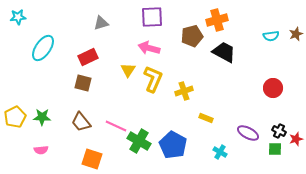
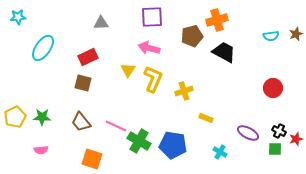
gray triangle: rotated 14 degrees clockwise
blue pentagon: rotated 20 degrees counterclockwise
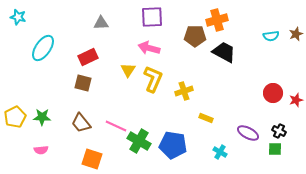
cyan star: rotated 21 degrees clockwise
brown pentagon: moved 3 px right; rotated 15 degrees clockwise
red circle: moved 5 px down
brown trapezoid: moved 1 px down
red star: moved 39 px up
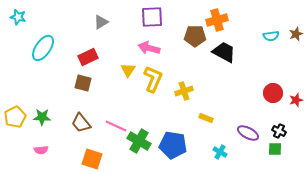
gray triangle: moved 1 px up; rotated 28 degrees counterclockwise
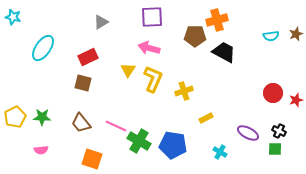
cyan star: moved 5 px left
yellow rectangle: rotated 48 degrees counterclockwise
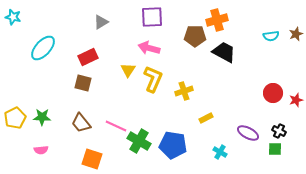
cyan ellipse: rotated 8 degrees clockwise
yellow pentagon: moved 1 px down
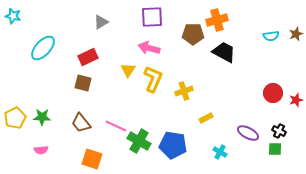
cyan star: moved 1 px up
brown pentagon: moved 2 px left, 2 px up
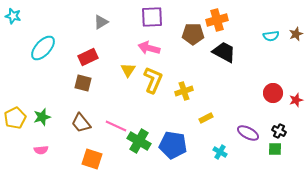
yellow L-shape: moved 1 px down
green star: rotated 18 degrees counterclockwise
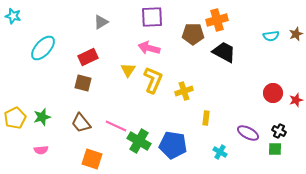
yellow rectangle: rotated 56 degrees counterclockwise
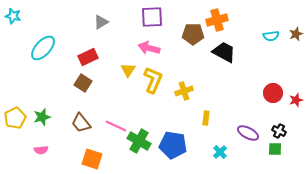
brown square: rotated 18 degrees clockwise
cyan cross: rotated 16 degrees clockwise
